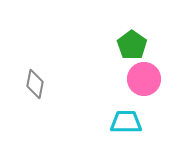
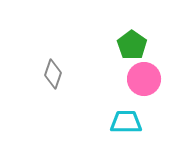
gray diamond: moved 18 px right, 10 px up; rotated 8 degrees clockwise
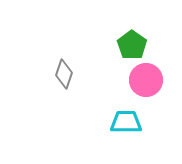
gray diamond: moved 11 px right
pink circle: moved 2 px right, 1 px down
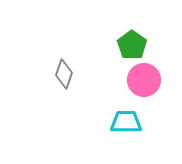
pink circle: moved 2 px left
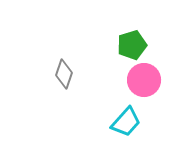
green pentagon: rotated 20 degrees clockwise
cyan trapezoid: rotated 132 degrees clockwise
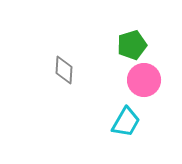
gray diamond: moved 4 px up; rotated 16 degrees counterclockwise
cyan trapezoid: rotated 12 degrees counterclockwise
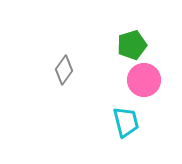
gray diamond: rotated 32 degrees clockwise
cyan trapezoid: rotated 44 degrees counterclockwise
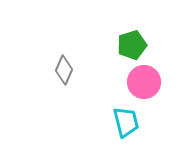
gray diamond: rotated 12 degrees counterclockwise
pink circle: moved 2 px down
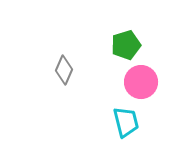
green pentagon: moved 6 px left
pink circle: moved 3 px left
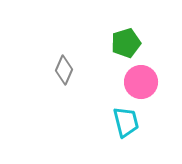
green pentagon: moved 2 px up
